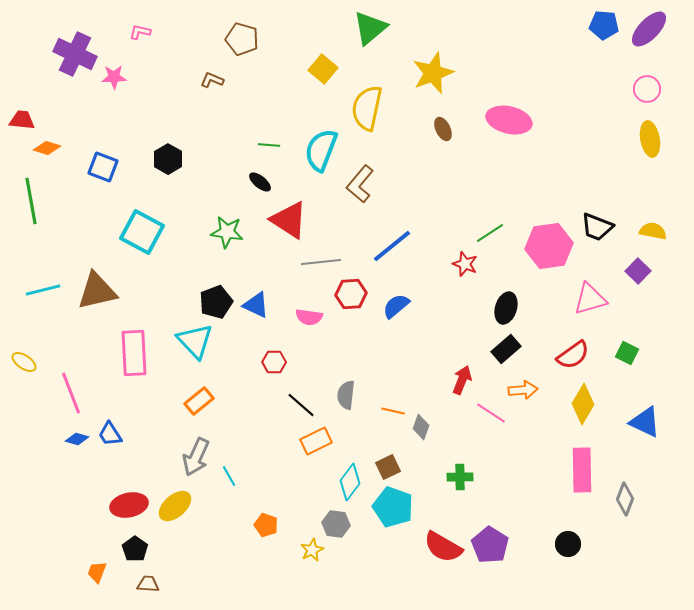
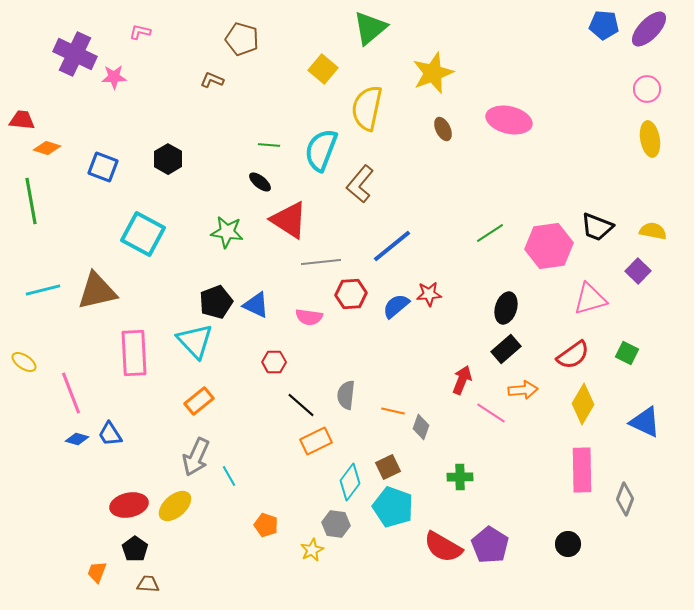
cyan square at (142, 232): moved 1 px right, 2 px down
red star at (465, 264): moved 36 px left, 30 px down; rotated 25 degrees counterclockwise
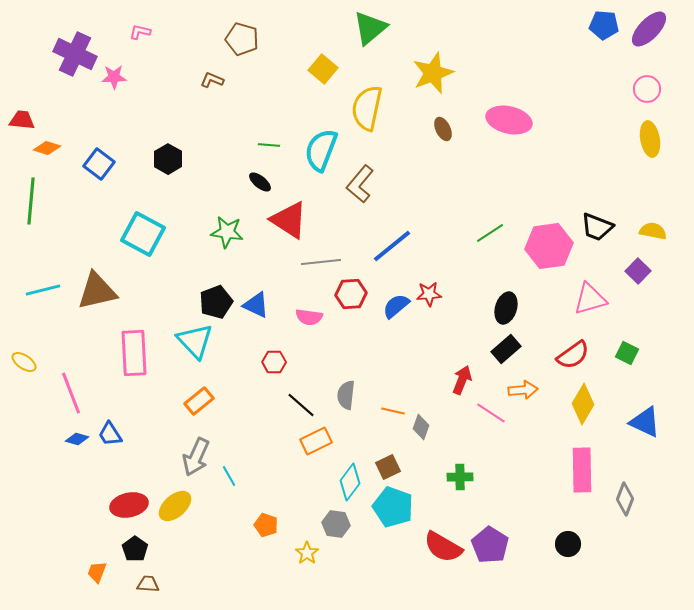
blue square at (103, 167): moved 4 px left, 3 px up; rotated 16 degrees clockwise
green line at (31, 201): rotated 15 degrees clockwise
yellow star at (312, 550): moved 5 px left, 3 px down; rotated 10 degrees counterclockwise
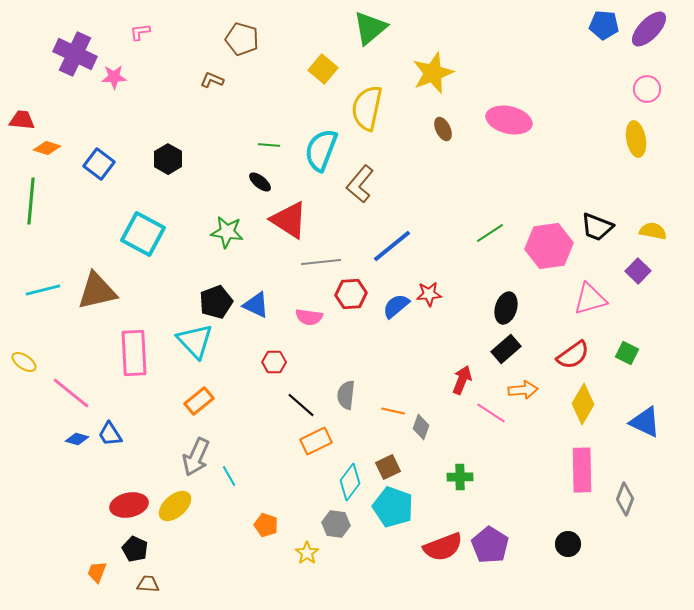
pink L-shape at (140, 32): rotated 20 degrees counterclockwise
yellow ellipse at (650, 139): moved 14 px left
pink line at (71, 393): rotated 30 degrees counterclockwise
red semicircle at (443, 547): rotated 51 degrees counterclockwise
black pentagon at (135, 549): rotated 10 degrees counterclockwise
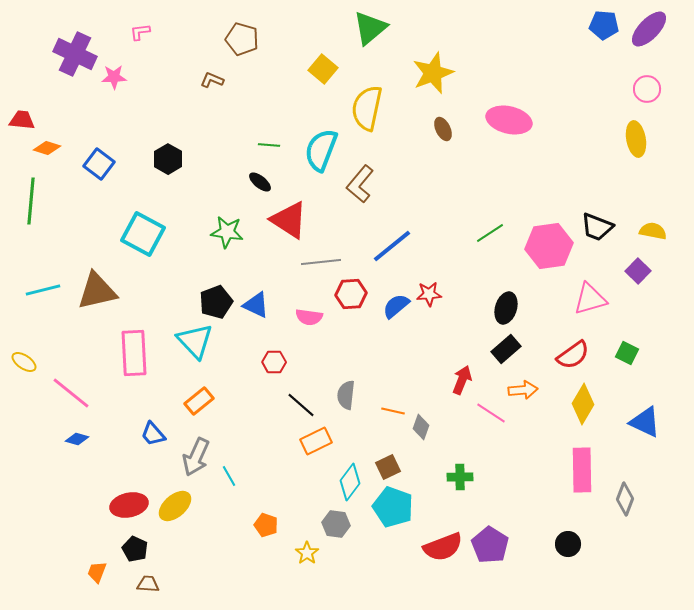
blue trapezoid at (110, 434): moved 43 px right; rotated 8 degrees counterclockwise
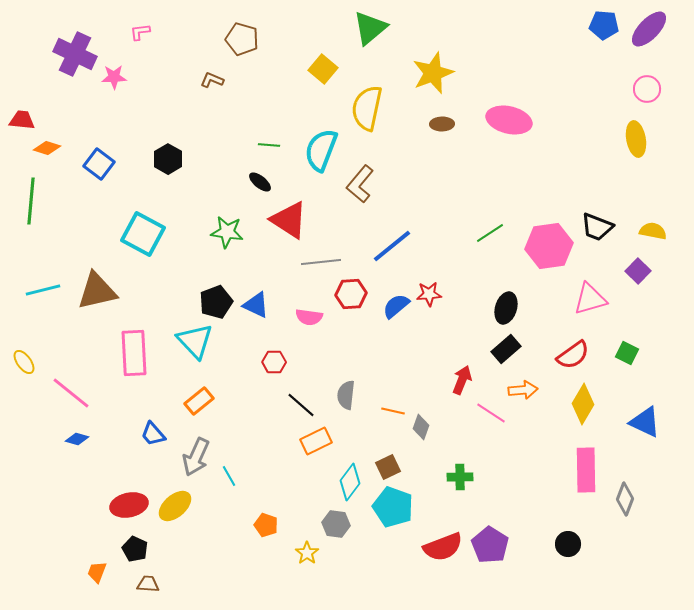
brown ellipse at (443, 129): moved 1 px left, 5 px up; rotated 65 degrees counterclockwise
yellow ellipse at (24, 362): rotated 20 degrees clockwise
pink rectangle at (582, 470): moved 4 px right
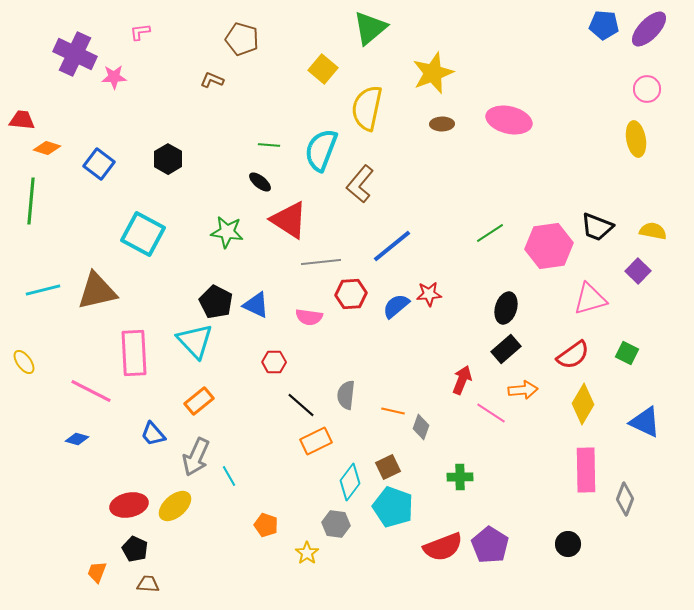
black pentagon at (216, 302): rotated 24 degrees counterclockwise
pink line at (71, 393): moved 20 px right, 2 px up; rotated 12 degrees counterclockwise
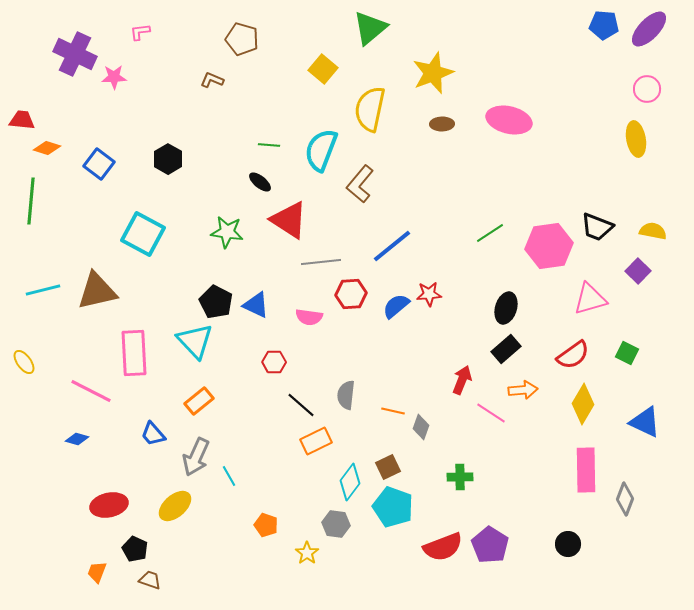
yellow semicircle at (367, 108): moved 3 px right, 1 px down
red ellipse at (129, 505): moved 20 px left
brown trapezoid at (148, 584): moved 2 px right, 4 px up; rotated 15 degrees clockwise
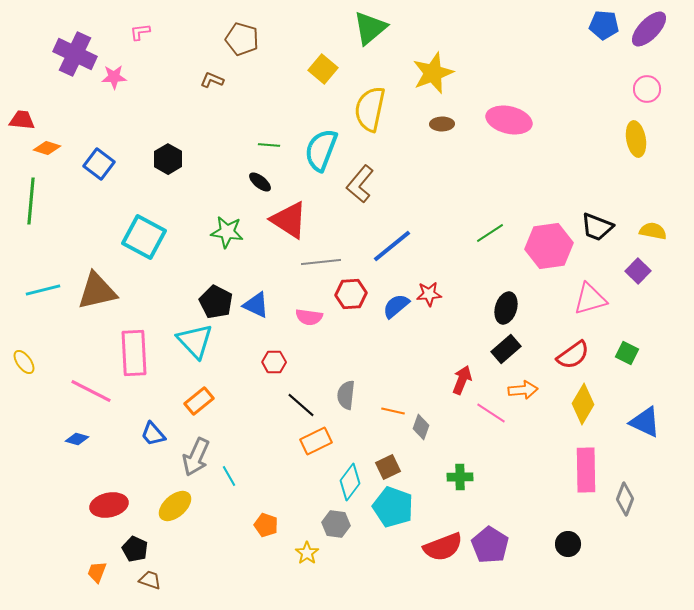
cyan square at (143, 234): moved 1 px right, 3 px down
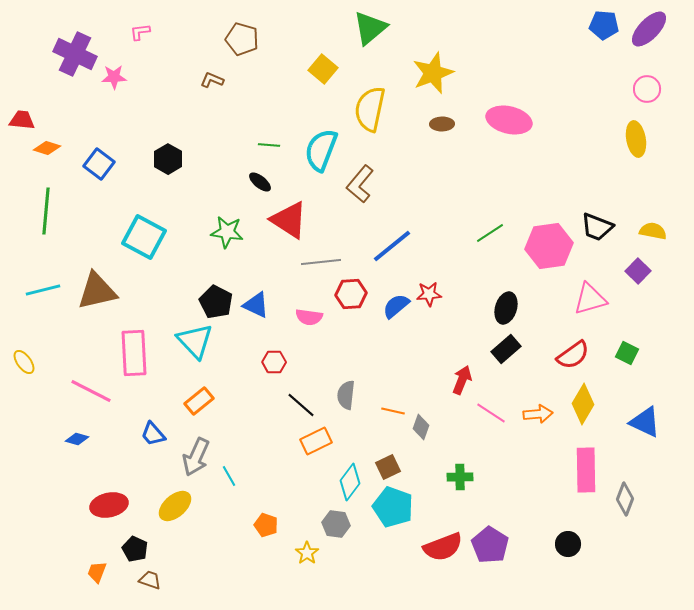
green line at (31, 201): moved 15 px right, 10 px down
orange arrow at (523, 390): moved 15 px right, 24 px down
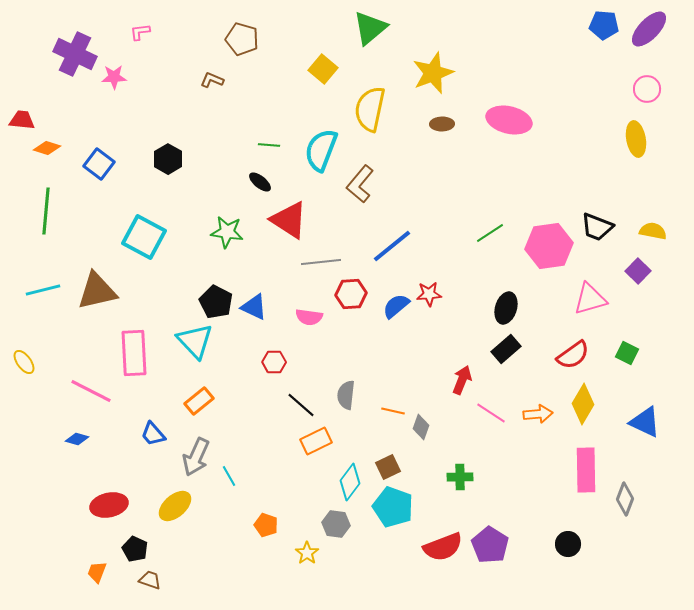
blue triangle at (256, 305): moved 2 px left, 2 px down
